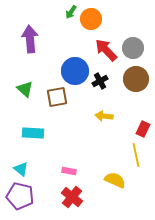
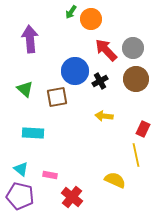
pink rectangle: moved 19 px left, 4 px down
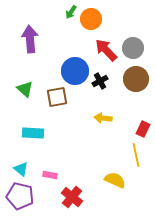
yellow arrow: moved 1 px left, 2 px down
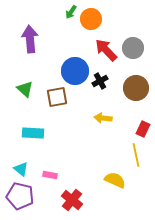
brown circle: moved 9 px down
red cross: moved 3 px down
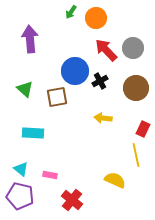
orange circle: moved 5 px right, 1 px up
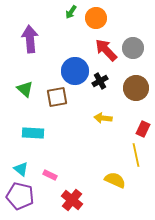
pink rectangle: rotated 16 degrees clockwise
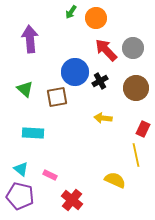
blue circle: moved 1 px down
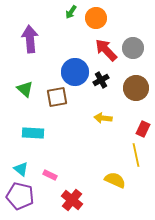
black cross: moved 1 px right, 1 px up
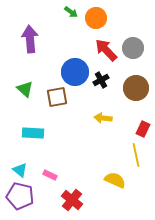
green arrow: rotated 88 degrees counterclockwise
cyan triangle: moved 1 px left, 1 px down
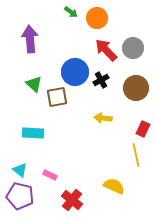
orange circle: moved 1 px right
green triangle: moved 9 px right, 5 px up
yellow semicircle: moved 1 px left, 6 px down
